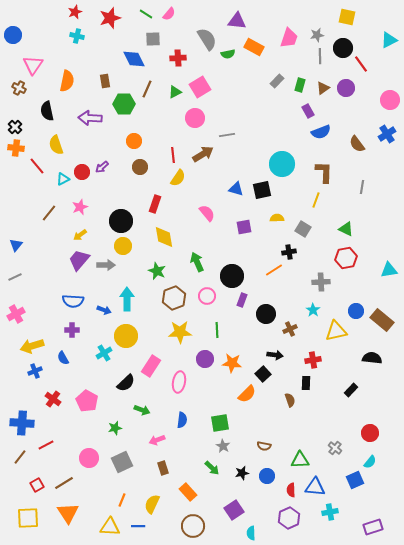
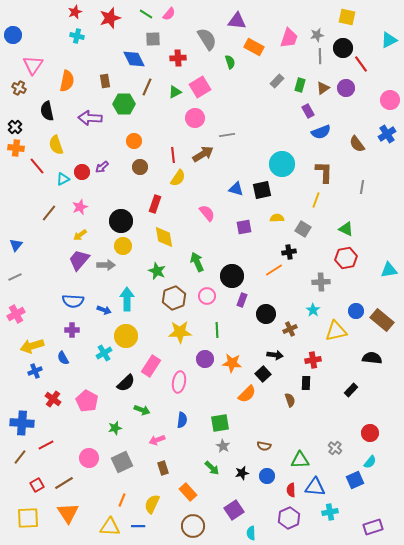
green semicircle at (228, 54): moved 2 px right, 8 px down; rotated 96 degrees counterclockwise
brown line at (147, 89): moved 2 px up
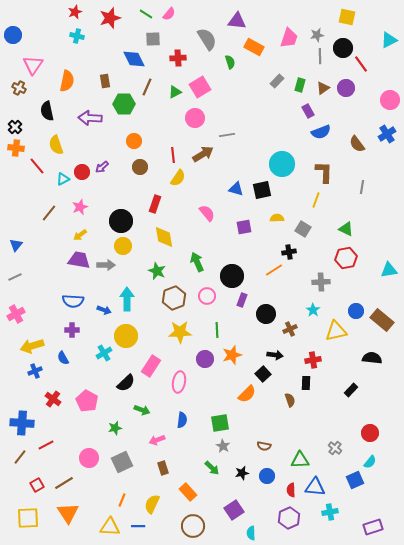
purple trapezoid at (79, 260): rotated 60 degrees clockwise
orange star at (232, 363): moved 8 px up; rotated 24 degrees counterclockwise
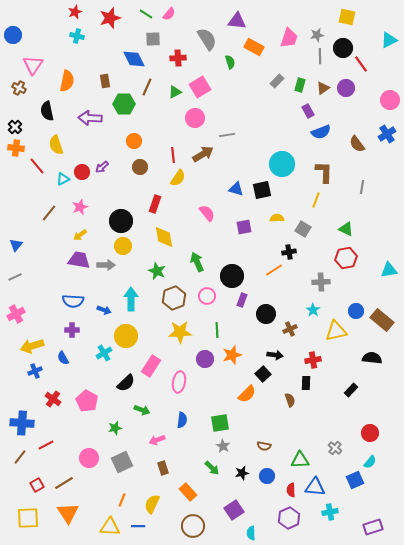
cyan arrow at (127, 299): moved 4 px right
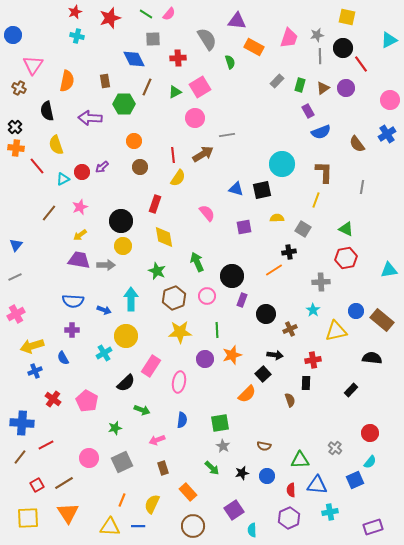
blue triangle at (315, 487): moved 2 px right, 2 px up
cyan semicircle at (251, 533): moved 1 px right, 3 px up
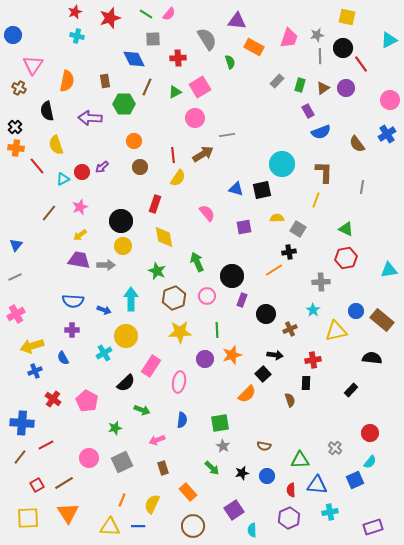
gray square at (303, 229): moved 5 px left
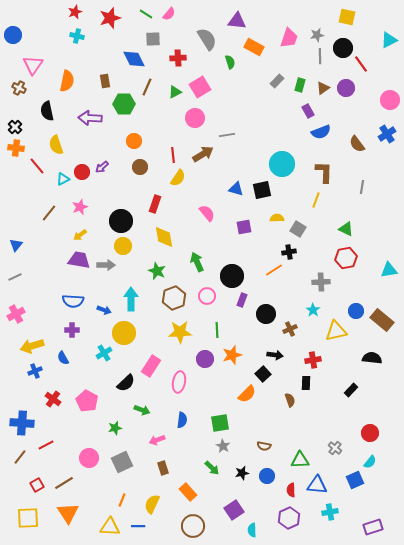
yellow circle at (126, 336): moved 2 px left, 3 px up
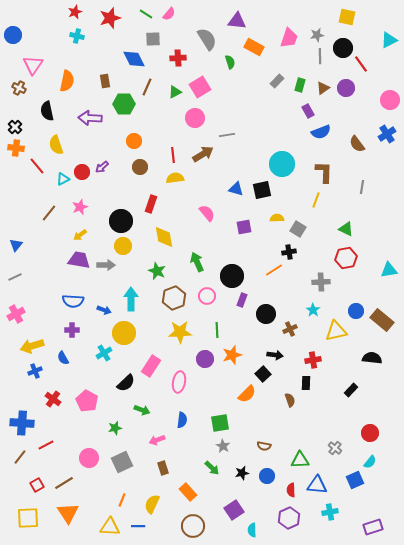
yellow semicircle at (178, 178): moved 3 px left; rotated 132 degrees counterclockwise
red rectangle at (155, 204): moved 4 px left
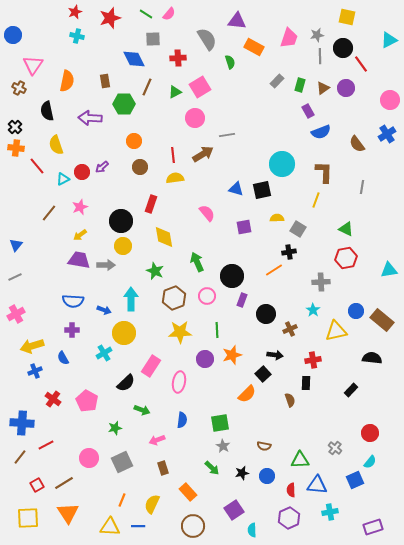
green star at (157, 271): moved 2 px left
